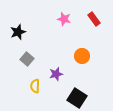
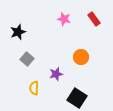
orange circle: moved 1 px left, 1 px down
yellow semicircle: moved 1 px left, 2 px down
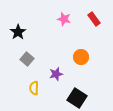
black star: rotated 14 degrees counterclockwise
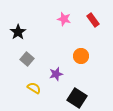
red rectangle: moved 1 px left, 1 px down
orange circle: moved 1 px up
yellow semicircle: rotated 120 degrees clockwise
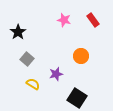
pink star: moved 1 px down
yellow semicircle: moved 1 px left, 4 px up
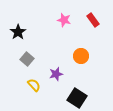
yellow semicircle: moved 1 px right, 1 px down; rotated 16 degrees clockwise
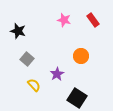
black star: moved 1 px up; rotated 21 degrees counterclockwise
purple star: moved 1 px right; rotated 16 degrees counterclockwise
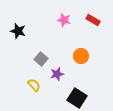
red rectangle: rotated 24 degrees counterclockwise
gray square: moved 14 px right
purple star: rotated 16 degrees clockwise
